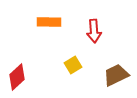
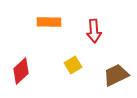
red diamond: moved 4 px right, 6 px up
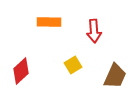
brown trapezoid: moved 1 px left, 1 px down; rotated 140 degrees clockwise
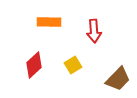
red diamond: moved 13 px right, 6 px up
brown trapezoid: moved 3 px right, 3 px down; rotated 20 degrees clockwise
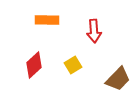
orange rectangle: moved 2 px left, 2 px up
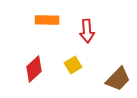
red arrow: moved 7 px left
red diamond: moved 4 px down
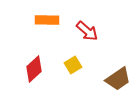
red arrow: rotated 45 degrees counterclockwise
brown trapezoid: rotated 12 degrees clockwise
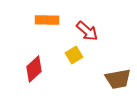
yellow square: moved 1 px right, 10 px up
brown trapezoid: rotated 24 degrees clockwise
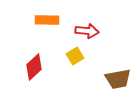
red arrow: rotated 35 degrees counterclockwise
yellow square: moved 1 px right, 1 px down
red diamond: moved 2 px up
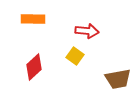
orange rectangle: moved 14 px left, 1 px up
yellow square: rotated 24 degrees counterclockwise
